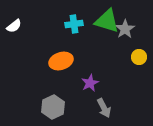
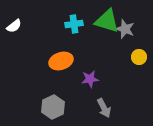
gray star: rotated 18 degrees counterclockwise
purple star: moved 4 px up; rotated 18 degrees clockwise
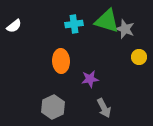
orange ellipse: rotated 75 degrees counterclockwise
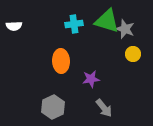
white semicircle: rotated 35 degrees clockwise
yellow circle: moved 6 px left, 3 px up
purple star: moved 1 px right
gray arrow: rotated 12 degrees counterclockwise
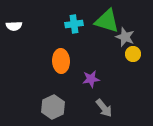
gray star: moved 8 px down
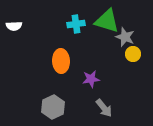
cyan cross: moved 2 px right
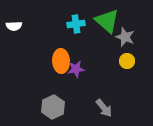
green triangle: rotated 24 degrees clockwise
yellow circle: moved 6 px left, 7 px down
purple star: moved 15 px left, 10 px up
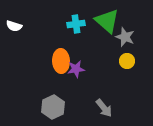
white semicircle: rotated 21 degrees clockwise
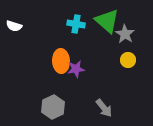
cyan cross: rotated 18 degrees clockwise
gray star: moved 3 px up; rotated 12 degrees clockwise
yellow circle: moved 1 px right, 1 px up
